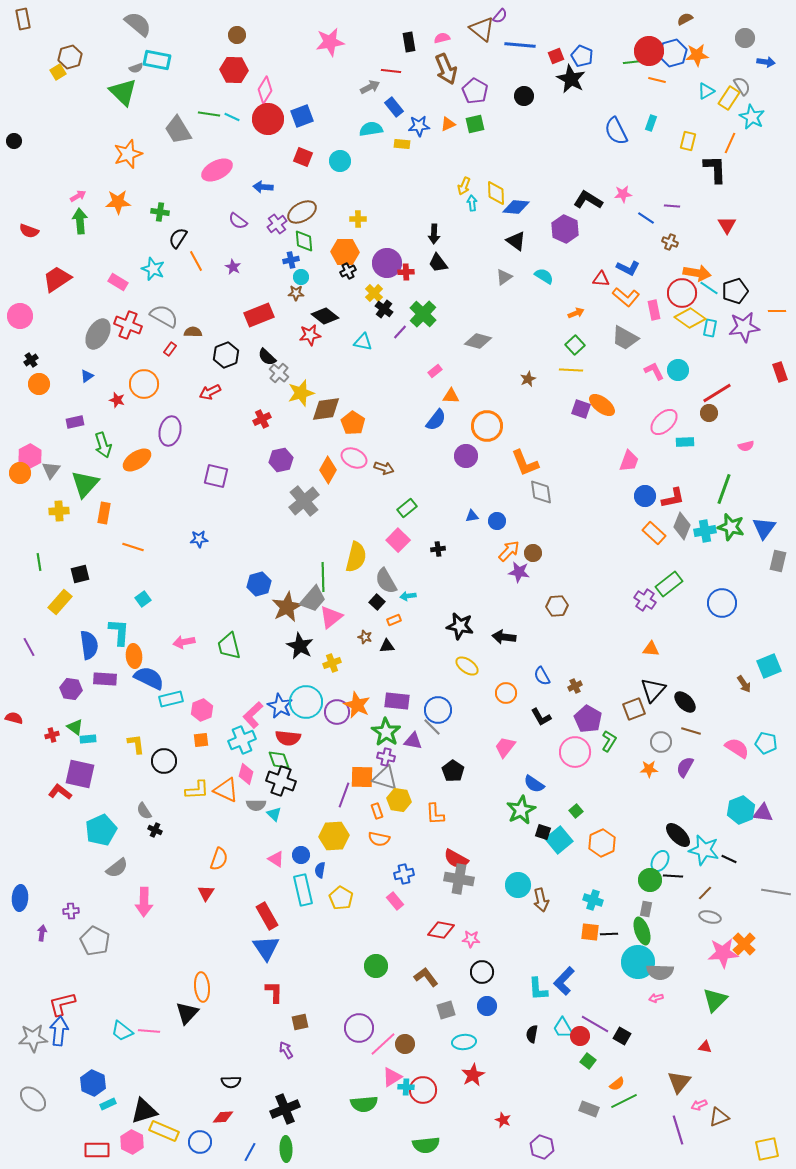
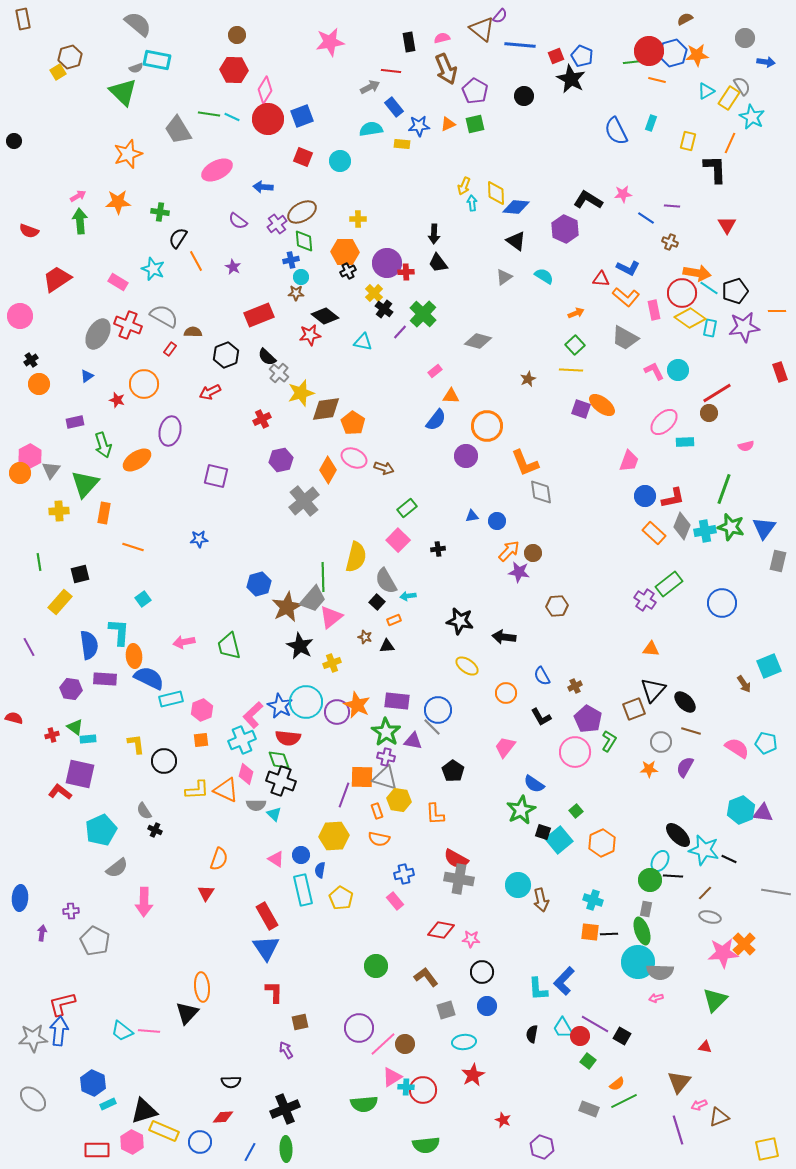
black star at (460, 626): moved 5 px up
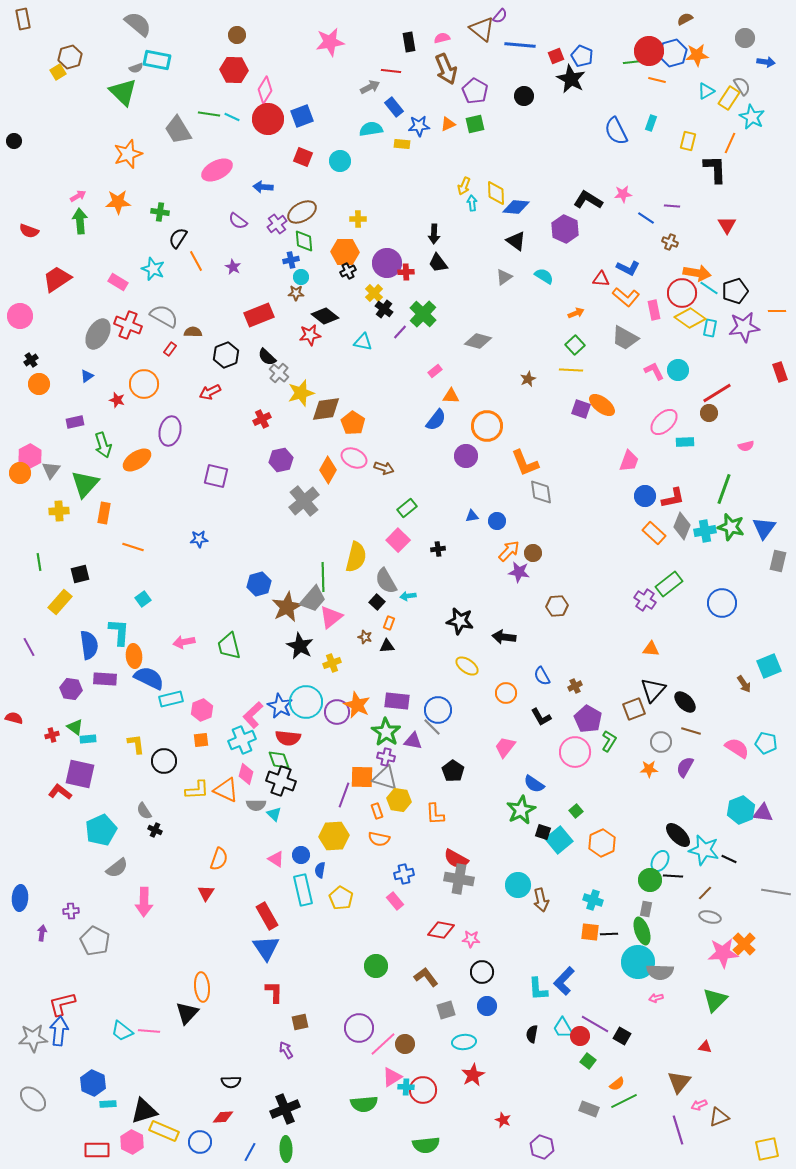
orange rectangle at (394, 620): moved 5 px left, 3 px down; rotated 48 degrees counterclockwise
cyan rectangle at (108, 1104): rotated 21 degrees clockwise
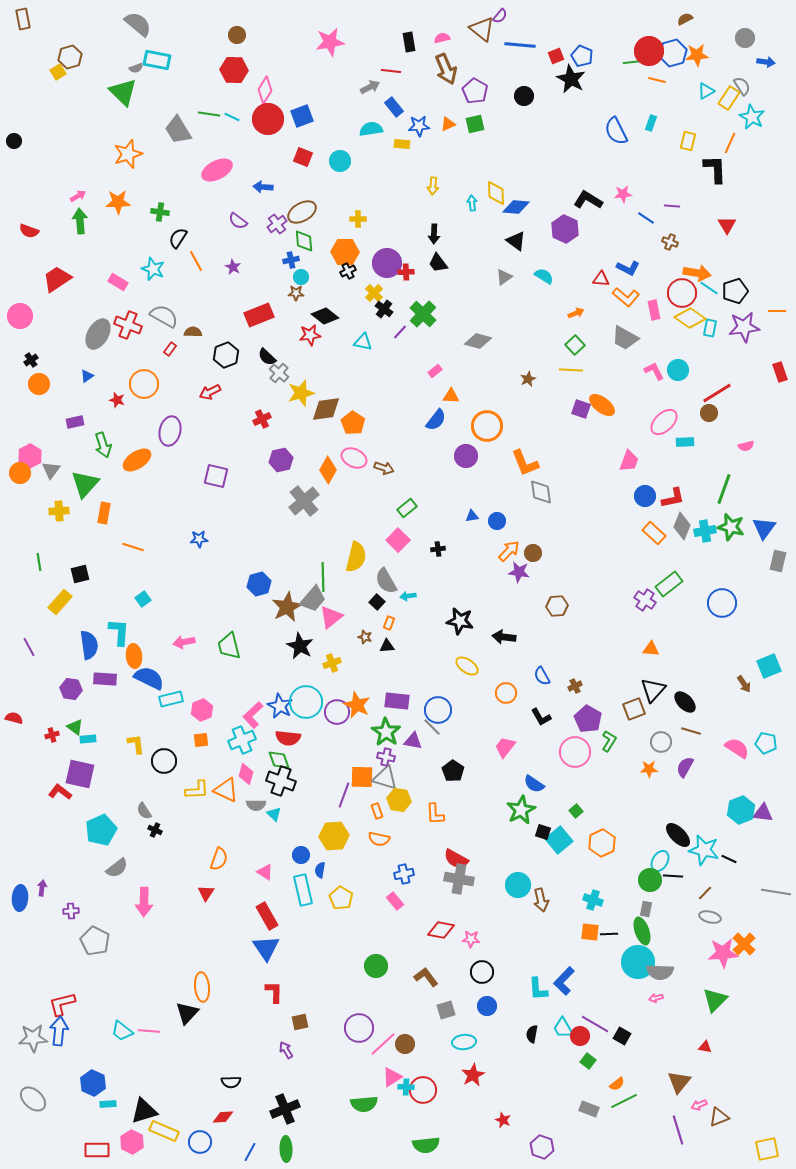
yellow arrow at (464, 186): moved 31 px left; rotated 18 degrees counterclockwise
pink triangle at (276, 859): moved 11 px left, 13 px down
purple arrow at (42, 933): moved 45 px up
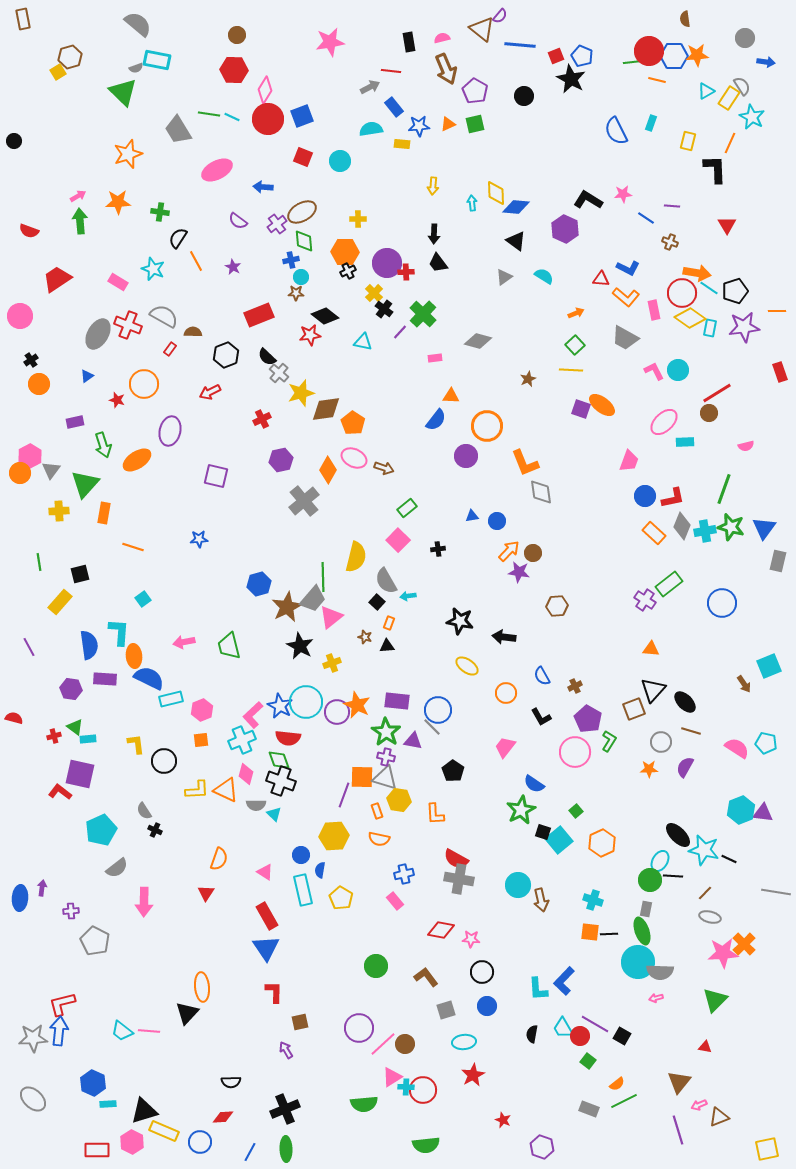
brown semicircle at (685, 19): rotated 70 degrees counterclockwise
blue hexagon at (673, 53): moved 1 px right, 3 px down; rotated 16 degrees clockwise
pink rectangle at (435, 371): moved 13 px up; rotated 32 degrees clockwise
red cross at (52, 735): moved 2 px right, 1 px down
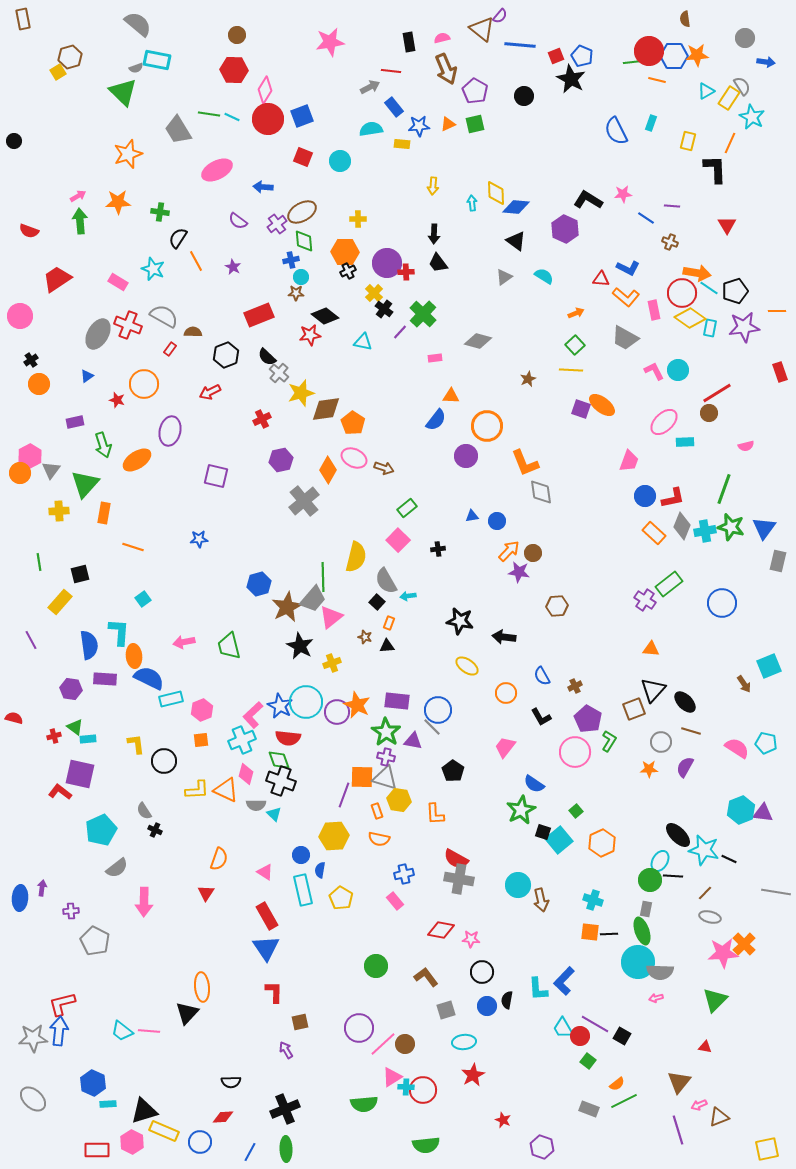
purple line at (29, 647): moved 2 px right, 7 px up
black semicircle at (532, 1034): moved 25 px left, 34 px up
